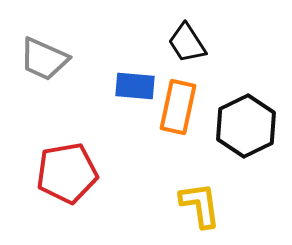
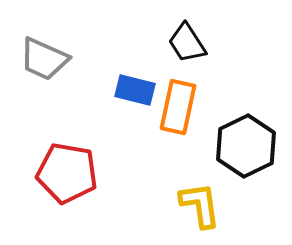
blue rectangle: moved 4 px down; rotated 9 degrees clockwise
black hexagon: moved 20 px down
red pentagon: rotated 20 degrees clockwise
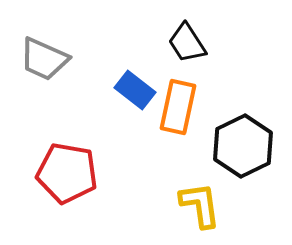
blue rectangle: rotated 24 degrees clockwise
black hexagon: moved 3 px left
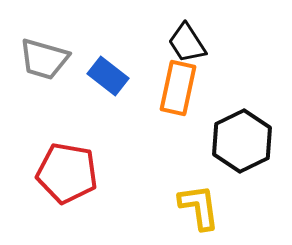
gray trapezoid: rotated 8 degrees counterclockwise
blue rectangle: moved 27 px left, 14 px up
orange rectangle: moved 19 px up
black hexagon: moved 1 px left, 5 px up
yellow L-shape: moved 1 px left, 2 px down
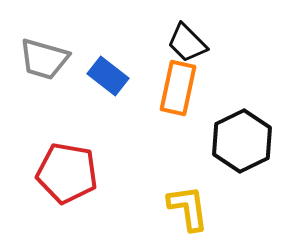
black trapezoid: rotated 12 degrees counterclockwise
yellow L-shape: moved 11 px left, 1 px down
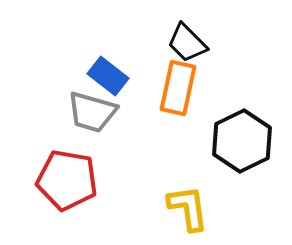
gray trapezoid: moved 48 px right, 53 px down
red pentagon: moved 7 px down
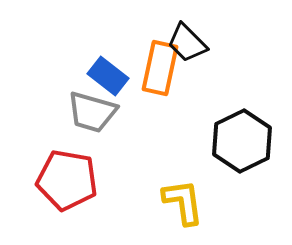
orange rectangle: moved 18 px left, 20 px up
yellow L-shape: moved 5 px left, 6 px up
